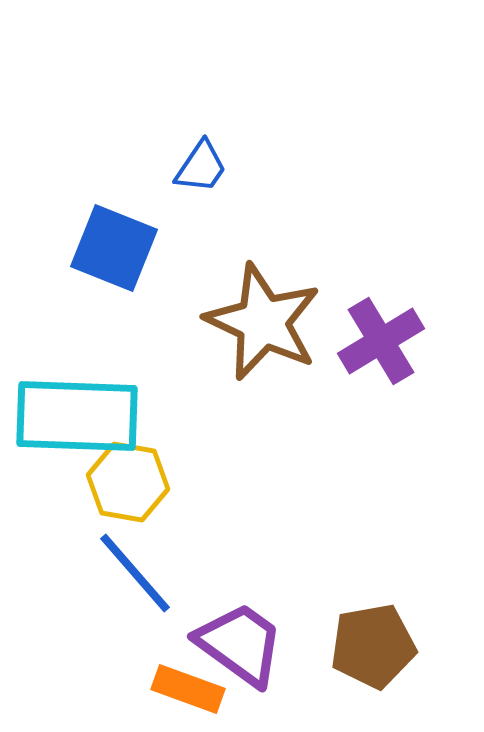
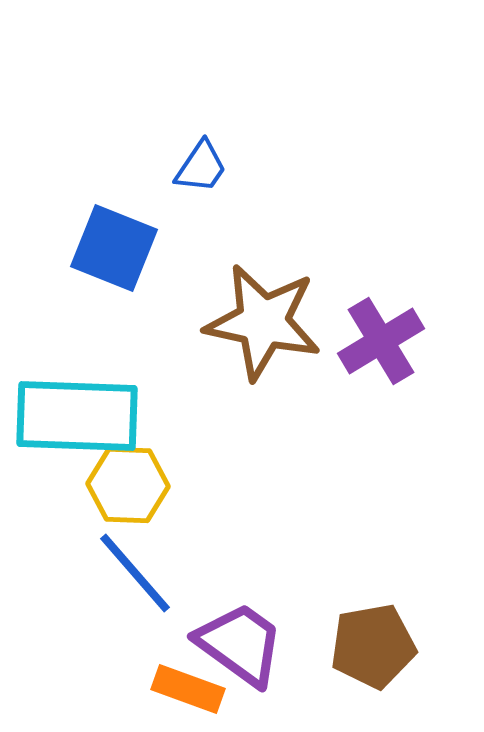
brown star: rotated 13 degrees counterclockwise
yellow hexagon: moved 3 px down; rotated 8 degrees counterclockwise
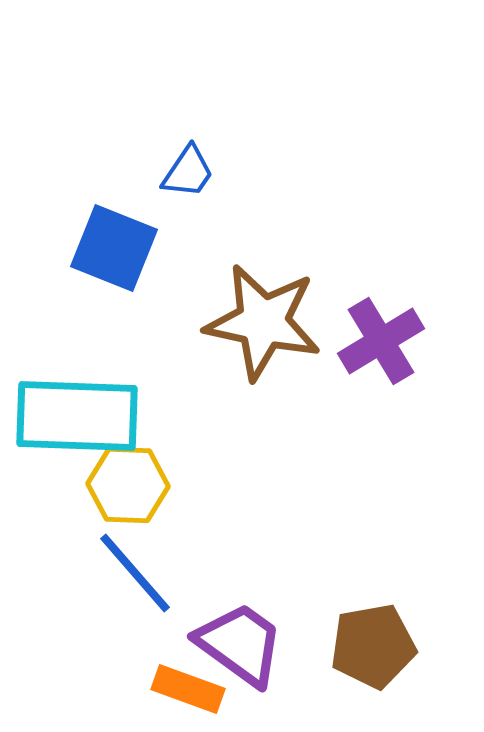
blue trapezoid: moved 13 px left, 5 px down
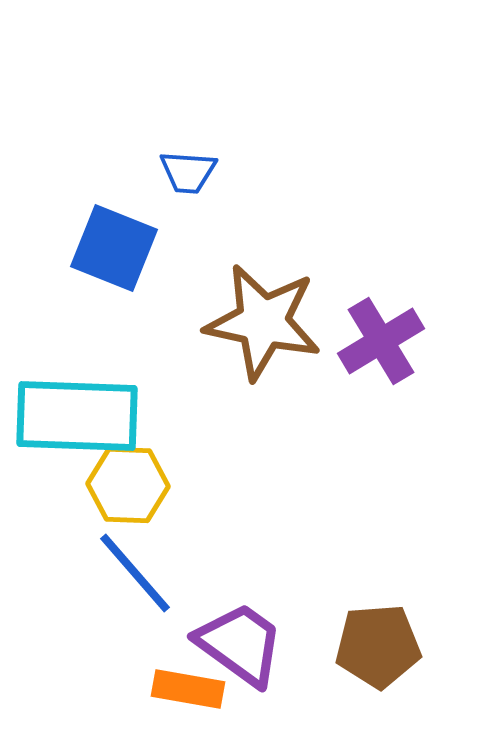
blue trapezoid: rotated 60 degrees clockwise
brown pentagon: moved 5 px right; rotated 6 degrees clockwise
orange rectangle: rotated 10 degrees counterclockwise
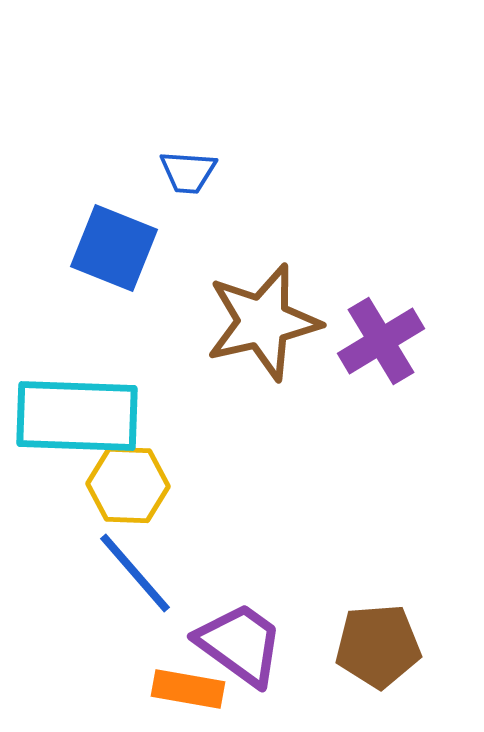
brown star: rotated 25 degrees counterclockwise
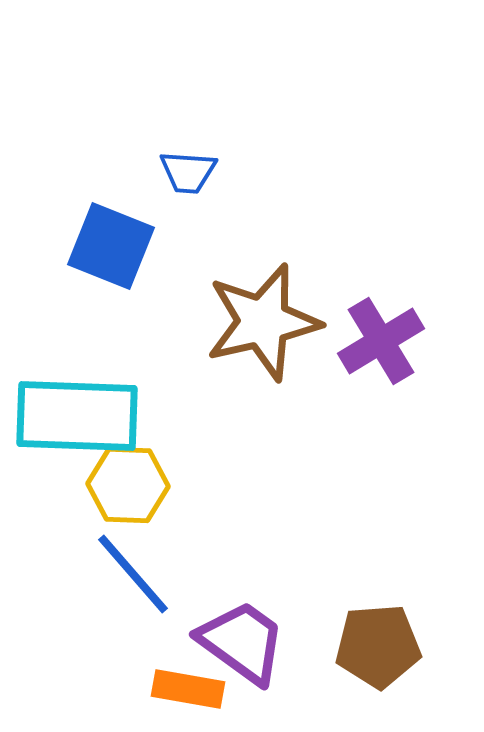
blue square: moved 3 px left, 2 px up
blue line: moved 2 px left, 1 px down
purple trapezoid: moved 2 px right, 2 px up
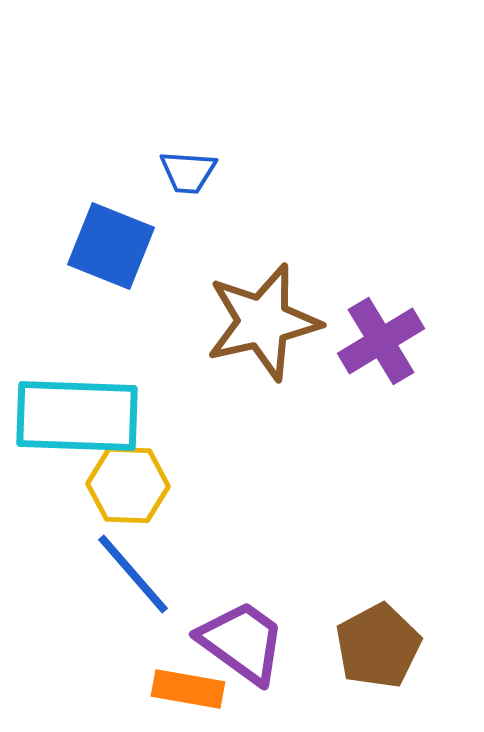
brown pentagon: rotated 24 degrees counterclockwise
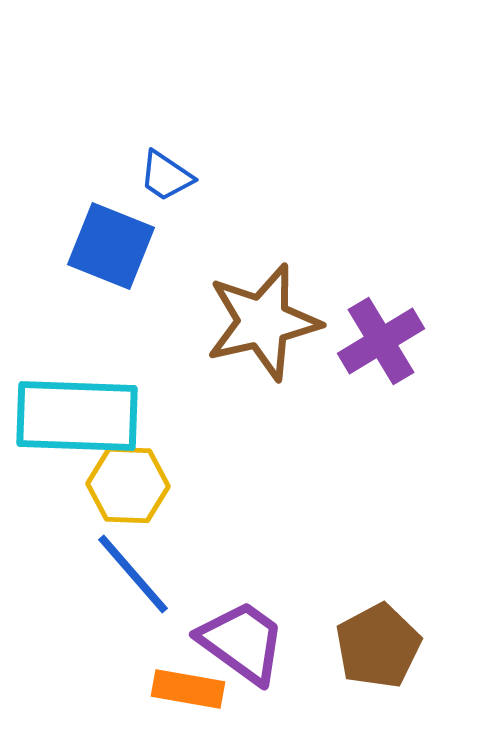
blue trapezoid: moved 22 px left, 4 px down; rotated 30 degrees clockwise
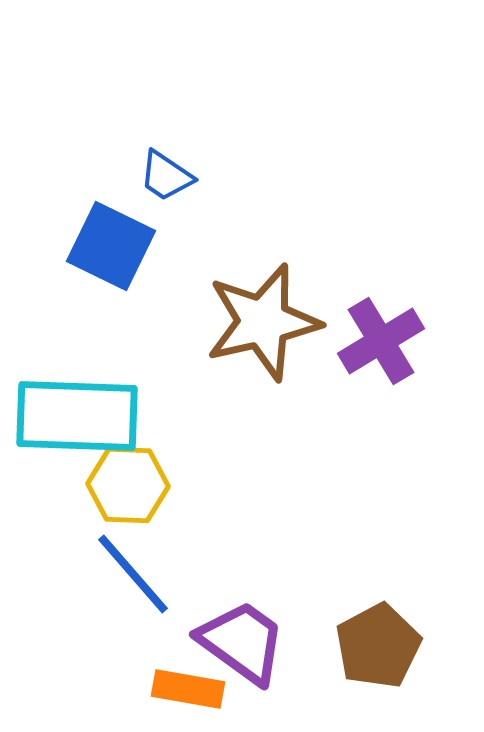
blue square: rotated 4 degrees clockwise
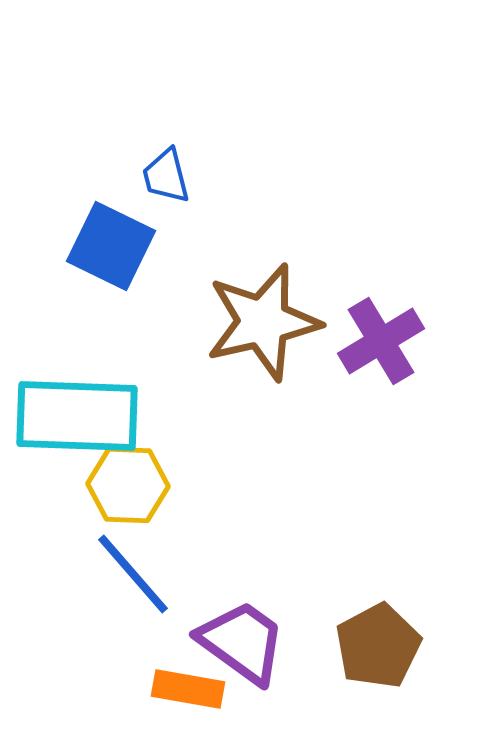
blue trapezoid: rotated 42 degrees clockwise
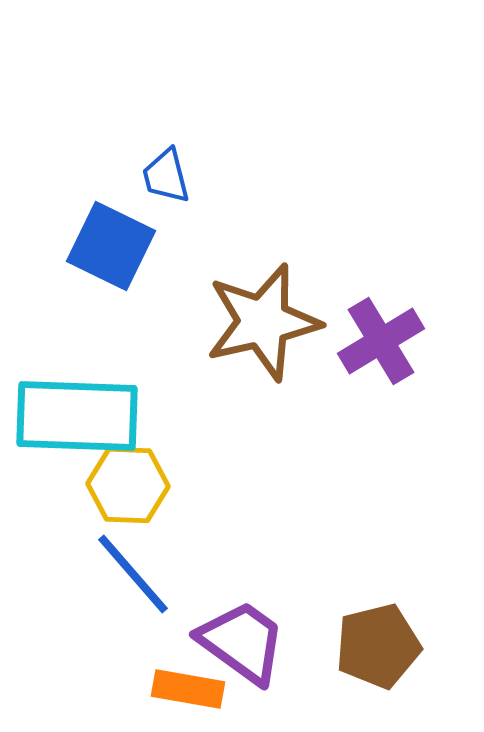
brown pentagon: rotated 14 degrees clockwise
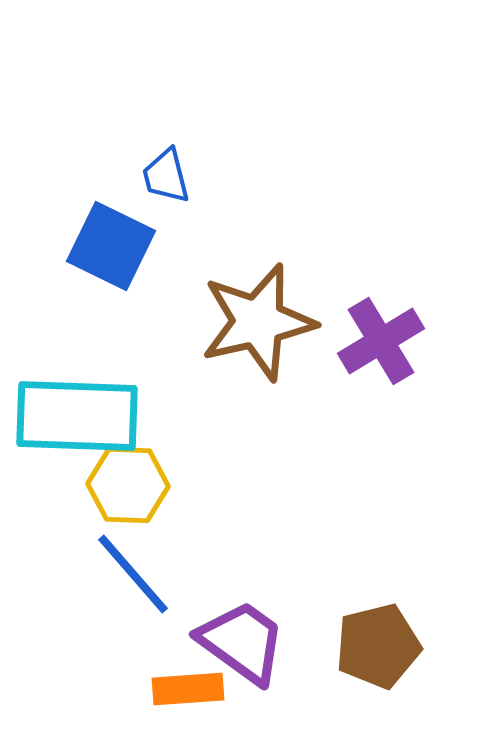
brown star: moved 5 px left
orange rectangle: rotated 14 degrees counterclockwise
